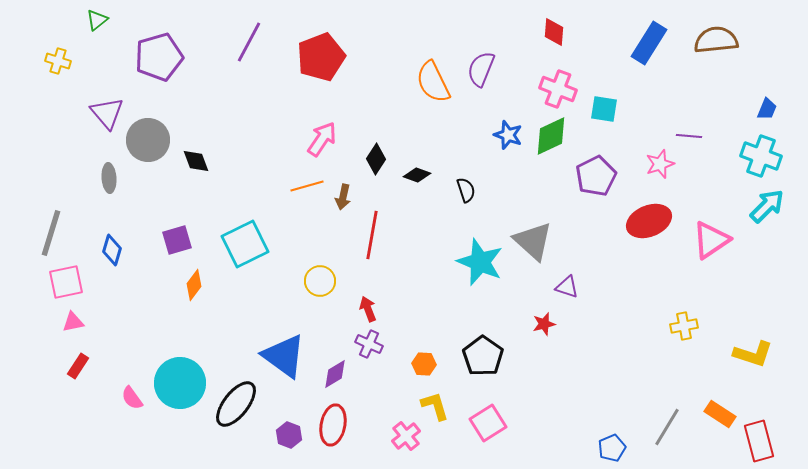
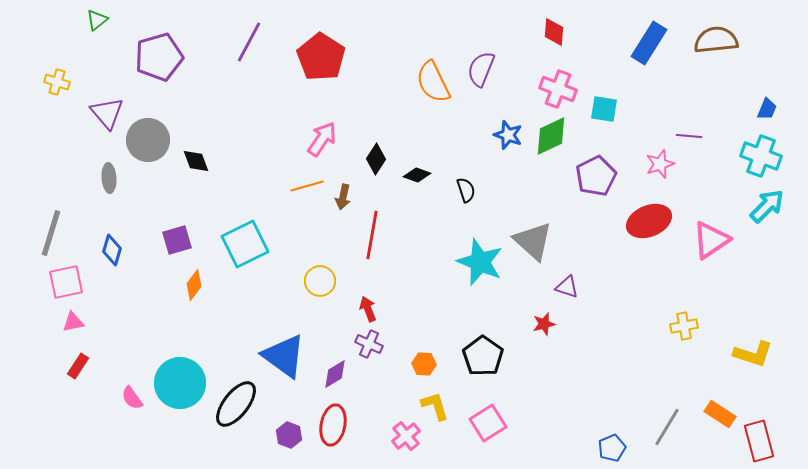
red pentagon at (321, 57): rotated 18 degrees counterclockwise
yellow cross at (58, 61): moved 1 px left, 21 px down
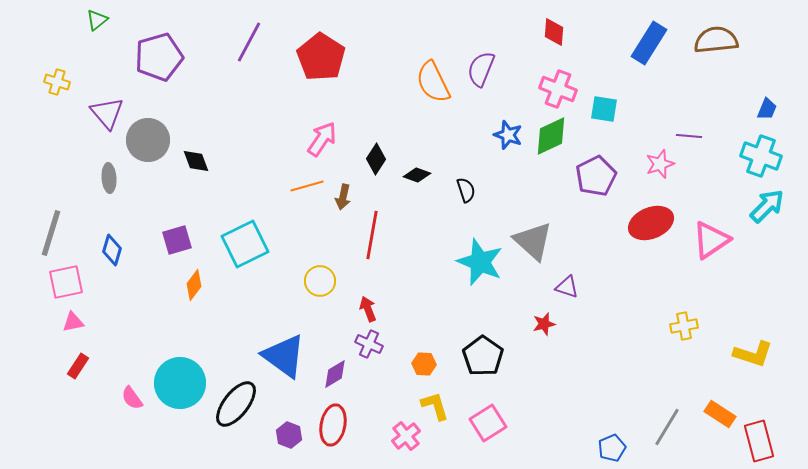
red ellipse at (649, 221): moved 2 px right, 2 px down
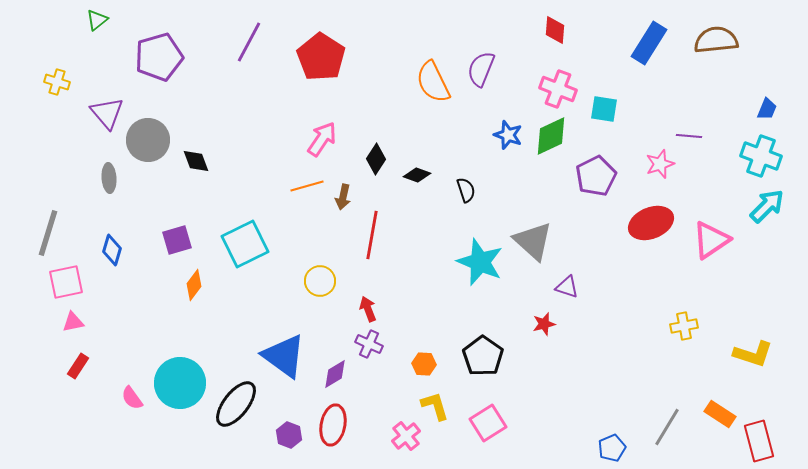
red diamond at (554, 32): moved 1 px right, 2 px up
gray line at (51, 233): moved 3 px left
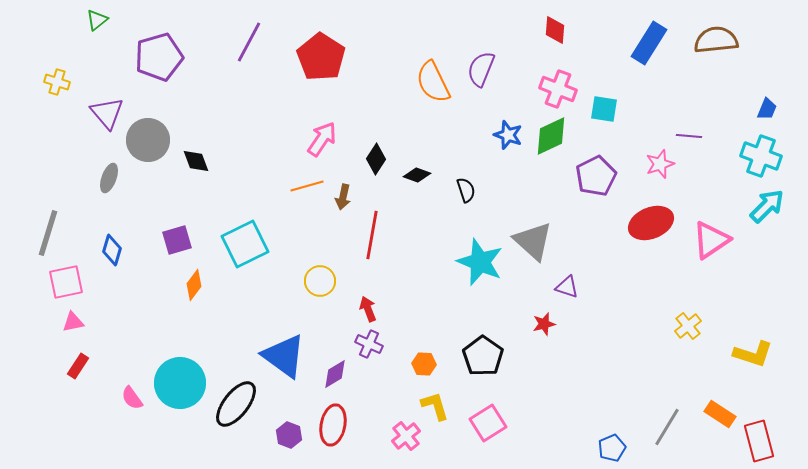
gray ellipse at (109, 178): rotated 24 degrees clockwise
yellow cross at (684, 326): moved 4 px right; rotated 28 degrees counterclockwise
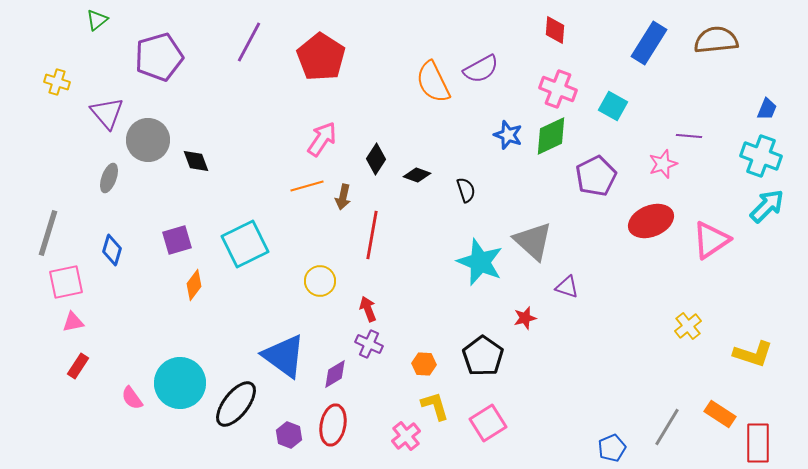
purple semicircle at (481, 69): rotated 141 degrees counterclockwise
cyan square at (604, 109): moved 9 px right, 3 px up; rotated 20 degrees clockwise
pink star at (660, 164): moved 3 px right
red ellipse at (651, 223): moved 2 px up
red star at (544, 324): moved 19 px left, 6 px up
red rectangle at (759, 441): moved 1 px left, 2 px down; rotated 15 degrees clockwise
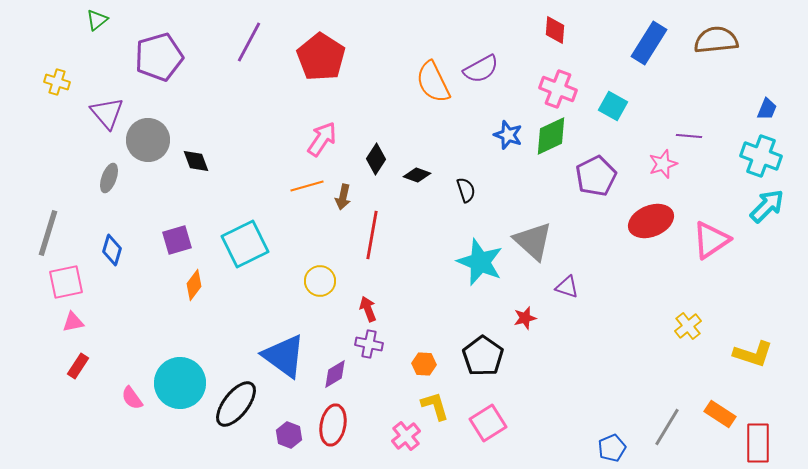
purple cross at (369, 344): rotated 12 degrees counterclockwise
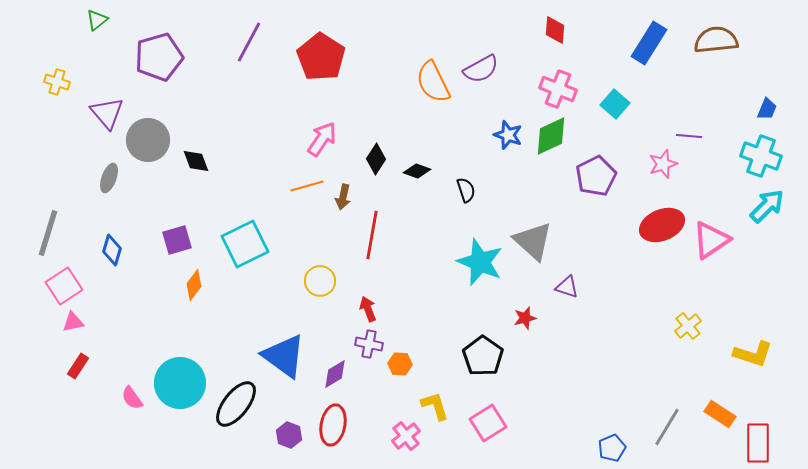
cyan square at (613, 106): moved 2 px right, 2 px up; rotated 12 degrees clockwise
black diamond at (417, 175): moved 4 px up
red ellipse at (651, 221): moved 11 px right, 4 px down
pink square at (66, 282): moved 2 px left, 4 px down; rotated 21 degrees counterclockwise
orange hexagon at (424, 364): moved 24 px left
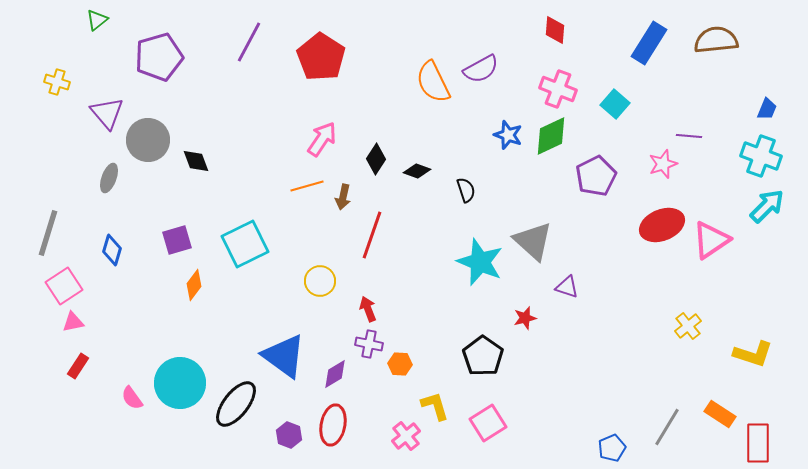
red line at (372, 235): rotated 9 degrees clockwise
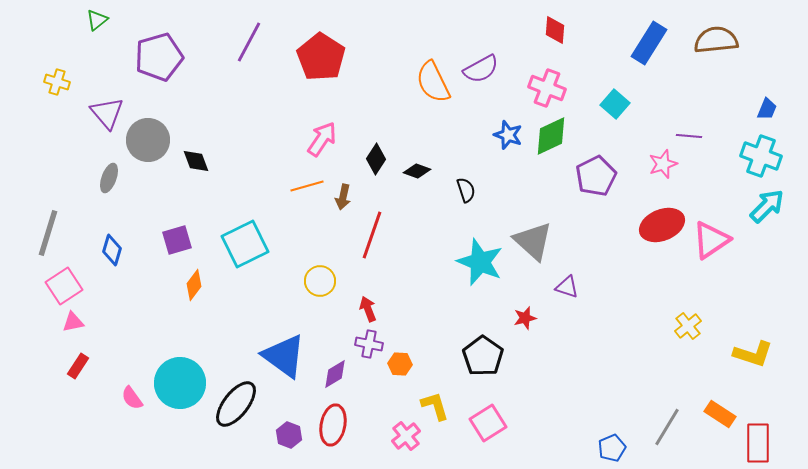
pink cross at (558, 89): moved 11 px left, 1 px up
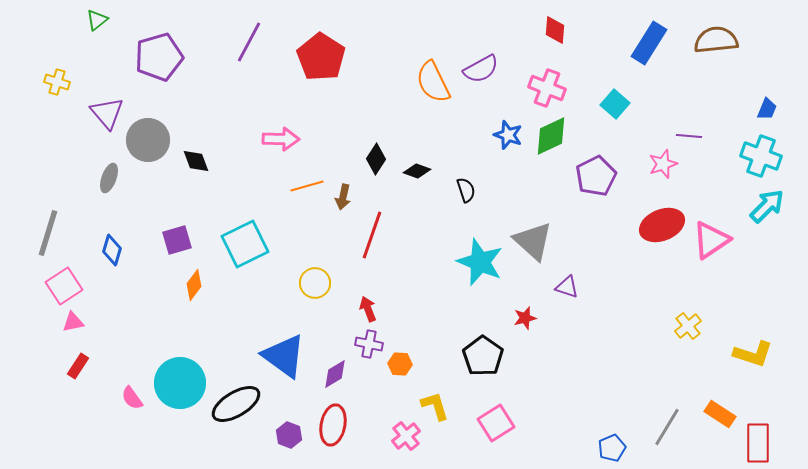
pink arrow at (322, 139): moved 41 px left; rotated 57 degrees clockwise
yellow circle at (320, 281): moved 5 px left, 2 px down
black ellipse at (236, 404): rotated 21 degrees clockwise
pink square at (488, 423): moved 8 px right
